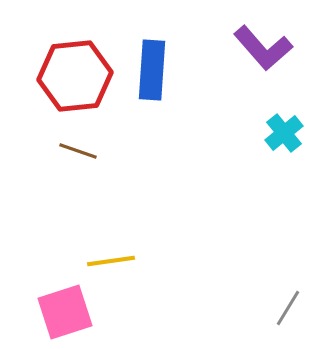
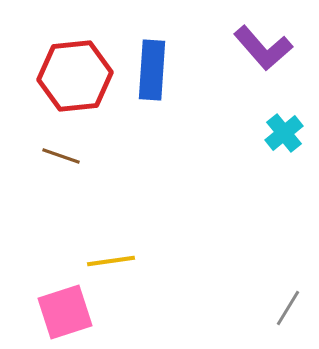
brown line: moved 17 px left, 5 px down
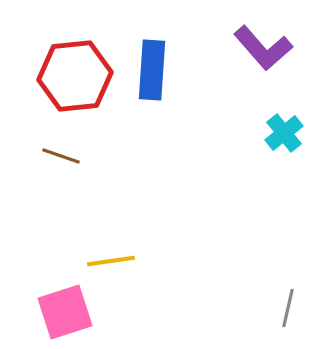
gray line: rotated 18 degrees counterclockwise
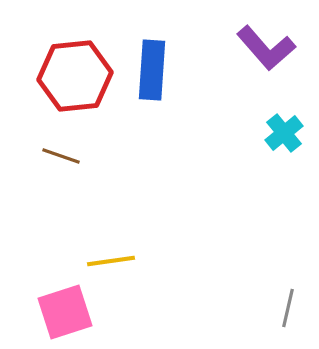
purple L-shape: moved 3 px right
